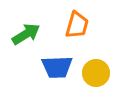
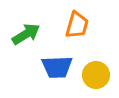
yellow circle: moved 2 px down
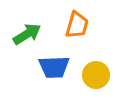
green arrow: moved 1 px right
blue trapezoid: moved 3 px left
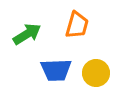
blue trapezoid: moved 2 px right, 3 px down
yellow circle: moved 2 px up
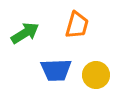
green arrow: moved 2 px left, 1 px up
yellow circle: moved 2 px down
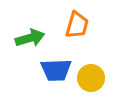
green arrow: moved 5 px right, 5 px down; rotated 16 degrees clockwise
yellow circle: moved 5 px left, 3 px down
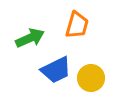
green arrow: rotated 8 degrees counterclockwise
blue trapezoid: rotated 24 degrees counterclockwise
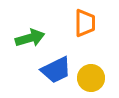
orange trapezoid: moved 8 px right, 2 px up; rotated 16 degrees counterclockwise
green arrow: rotated 8 degrees clockwise
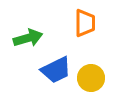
green arrow: moved 2 px left
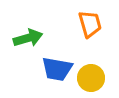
orange trapezoid: moved 5 px right, 1 px down; rotated 16 degrees counterclockwise
blue trapezoid: moved 1 px right, 1 px up; rotated 36 degrees clockwise
